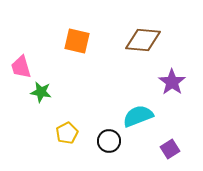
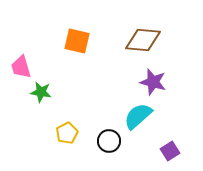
purple star: moved 19 px left; rotated 20 degrees counterclockwise
cyan semicircle: rotated 20 degrees counterclockwise
purple square: moved 2 px down
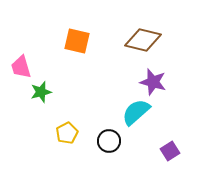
brown diamond: rotated 9 degrees clockwise
green star: rotated 25 degrees counterclockwise
cyan semicircle: moved 2 px left, 4 px up
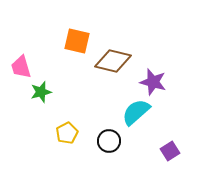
brown diamond: moved 30 px left, 21 px down
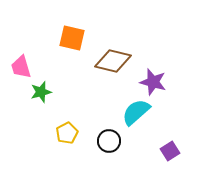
orange square: moved 5 px left, 3 px up
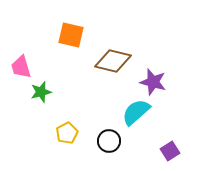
orange square: moved 1 px left, 3 px up
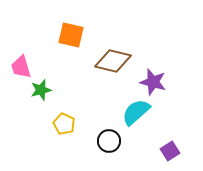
green star: moved 2 px up
yellow pentagon: moved 3 px left, 9 px up; rotated 20 degrees counterclockwise
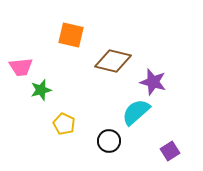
pink trapezoid: rotated 80 degrees counterclockwise
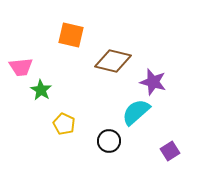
green star: rotated 25 degrees counterclockwise
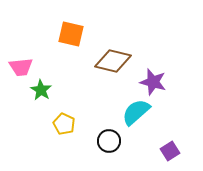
orange square: moved 1 px up
